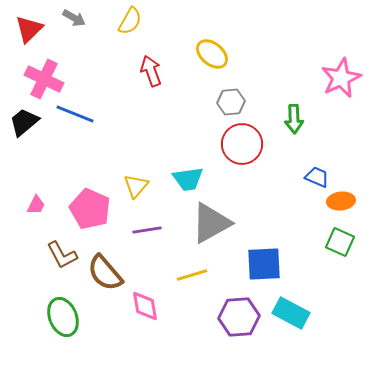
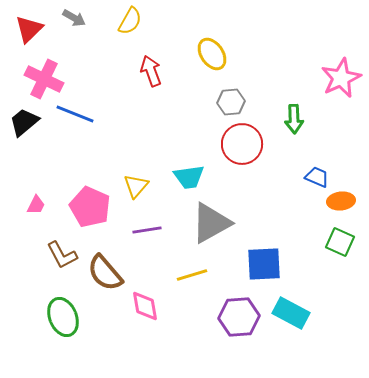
yellow ellipse: rotated 16 degrees clockwise
cyan trapezoid: moved 1 px right, 2 px up
pink pentagon: moved 2 px up
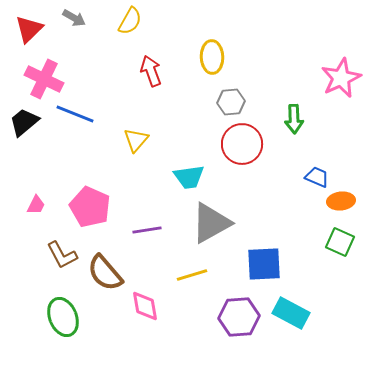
yellow ellipse: moved 3 px down; rotated 32 degrees clockwise
yellow triangle: moved 46 px up
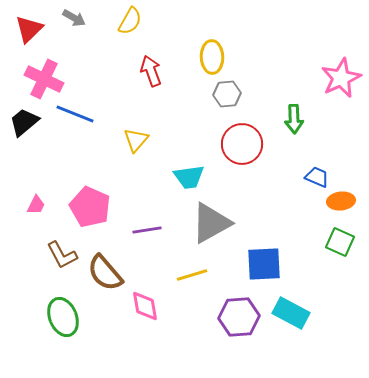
gray hexagon: moved 4 px left, 8 px up
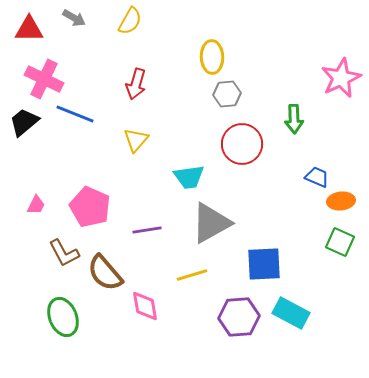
red triangle: rotated 44 degrees clockwise
red arrow: moved 15 px left, 13 px down; rotated 144 degrees counterclockwise
brown L-shape: moved 2 px right, 2 px up
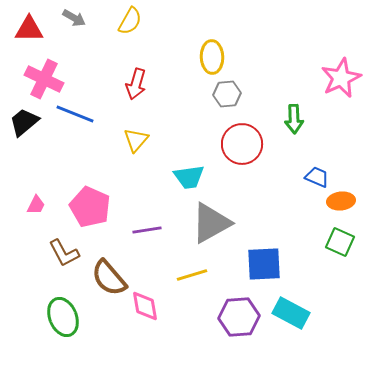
brown semicircle: moved 4 px right, 5 px down
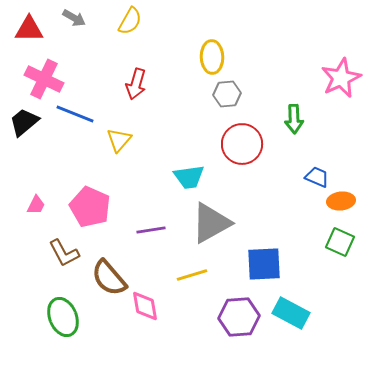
yellow triangle: moved 17 px left
purple line: moved 4 px right
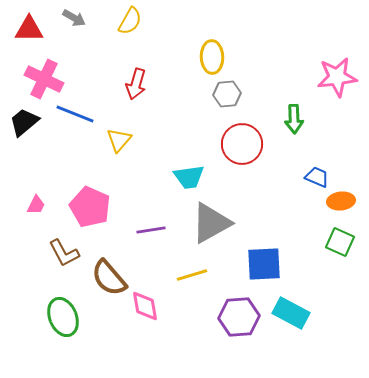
pink star: moved 4 px left, 1 px up; rotated 18 degrees clockwise
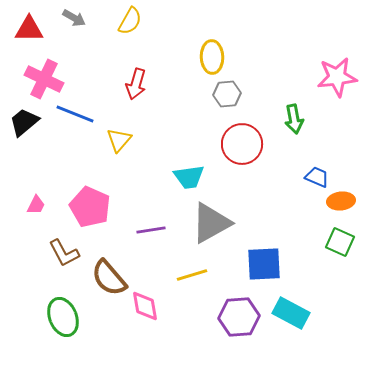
green arrow: rotated 8 degrees counterclockwise
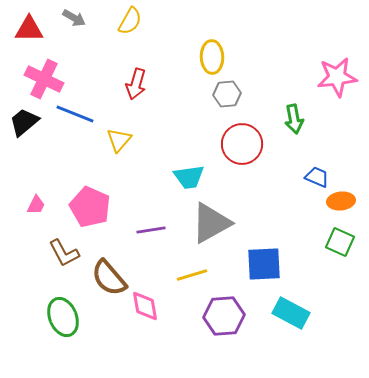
purple hexagon: moved 15 px left, 1 px up
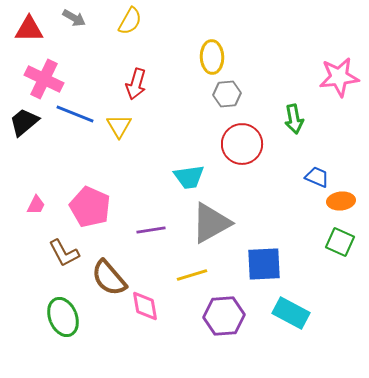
pink star: moved 2 px right
yellow triangle: moved 14 px up; rotated 12 degrees counterclockwise
